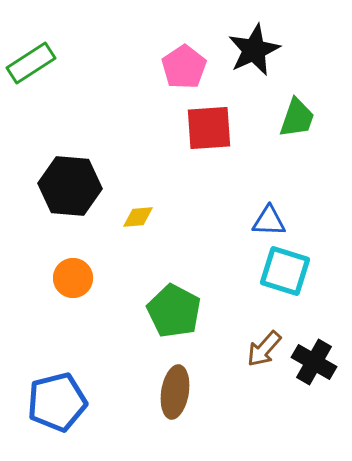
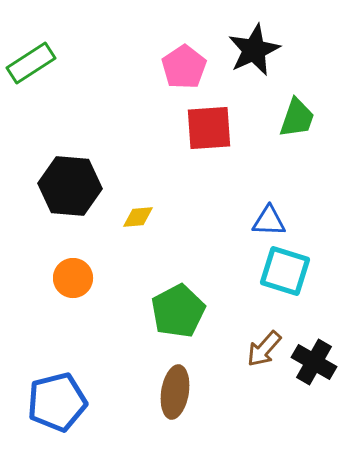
green pentagon: moved 4 px right; rotated 16 degrees clockwise
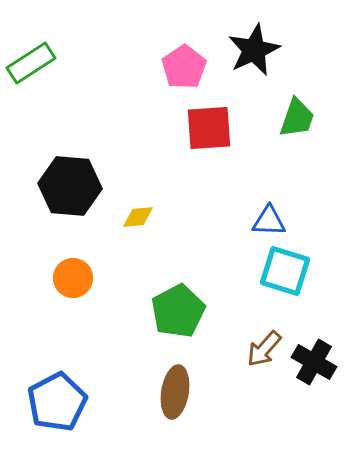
blue pentagon: rotated 14 degrees counterclockwise
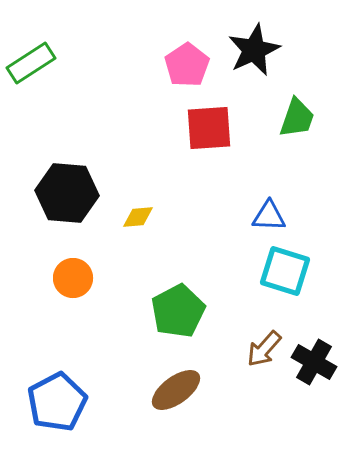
pink pentagon: moved 3 px right, 2 px up
black hexagon: moved 3 px left, 7 px down
blue triangle: moved 5 px up
brown ellipse: moved 1 px right, 2 px up; rotated 45 degrees clockwise
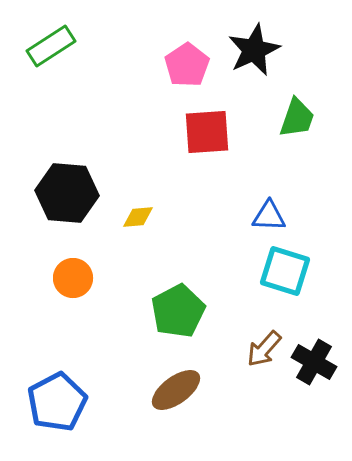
green rectangle: moved 20 px right, 17 px up
red square: moved 2 px left, 4 px down
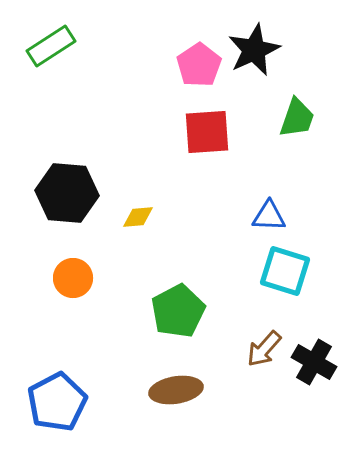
pink pentagon: moved 12 px right
brown ellipse: rotated 27 degrees clockwise
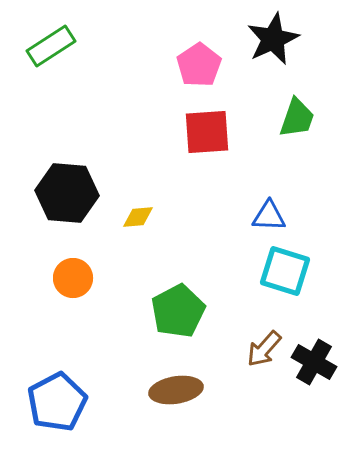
black star: moved 19 px right, 11 px up
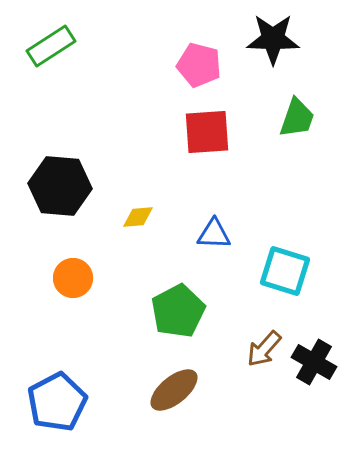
black star: rotated 26 degrees clockwise
pink pentagon: rotated 24 degrees counterclockwise
black hexagon: moved 7 px left, 7 px up
blue triangle: moved 55 px left, 18 px down
brown ellipse: moved 2 px left; rotated 30 degrees counterclockwise
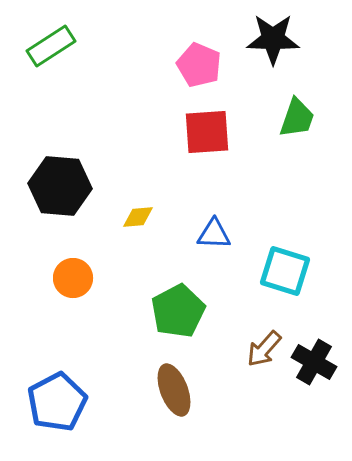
pink pentagon: rotated 9 degrees clockwise
brown ellipse: rotated 72 degrees counterclockwise
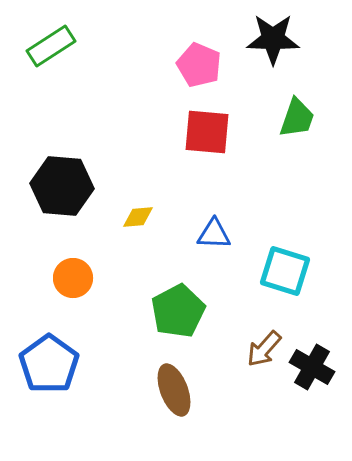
red square: rotated 9 degrees clockwise
black hexagon: moved 2 px right
black cross: moved 2 px left, 5 px down
blue pentagon: moved 8 px left, 38 px up; rotated 8 degrees counterclockwise
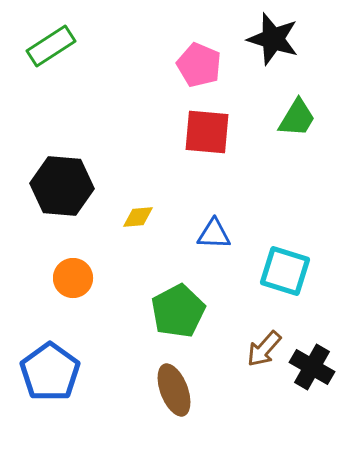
black star: rotated 16 degrees clockwise
green trapezoid: rotated 12 degrees clockwise
blue pentagon: moved 1 px right, 8 px down
